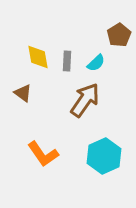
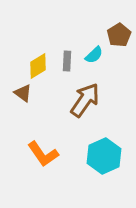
yellow diamond: moved 9 px down; rotated 68 degrees clockwise
cyan semicircle: moved 2 px left, 8 px up
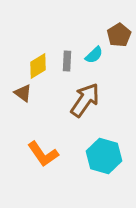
cyan hexagon: rotated 20 degrees counterclockwise
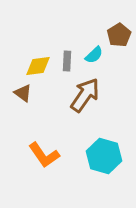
yellow diamond: rotated 24 degrees clockwise
brown arrow: moved 5 px up
orange L-shape: moved 1 px right, 1 px down
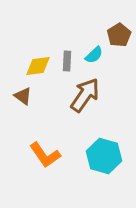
brown triangle: moved 3 px down
orange L-shape: moved 1 px right
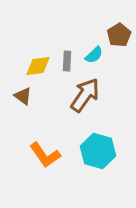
cyan hexagon: moved 6 px left, 5 px up
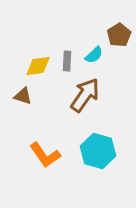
brown triangle: rotated 18 degrees counterclockwise
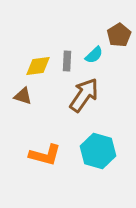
brown arrow: moved 1 px left
orange L-shape: rotated 40 degrees counterclockwise
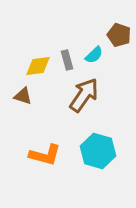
brown pentagon: rotated 20 degrees counterclockwise
gray rectangle: moved 1 px up; rotated 18 degrees counterclockwise
